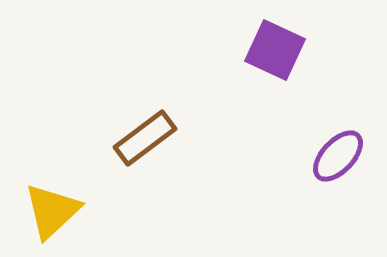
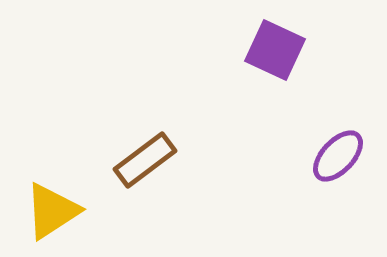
brown rectangle: moved 22 px down
yellow triangle: rotated 10 degrees clockwise
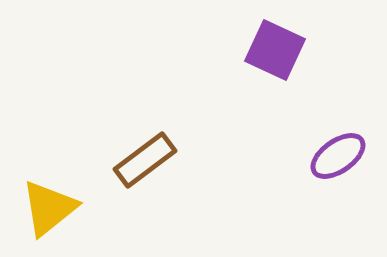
purple ellipse: rotated 12 degrees clockwise
yellow triangle: moved 3 px left, 3 px up; rotated 6 degrees counterclockwise
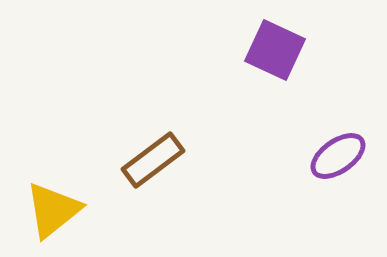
brown rectangle: moved 8 px right
yellow triangle: moved 4 px right, 2 px down
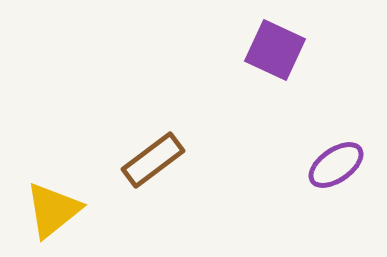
purple ellipse: moved 2 px left, 9 px down
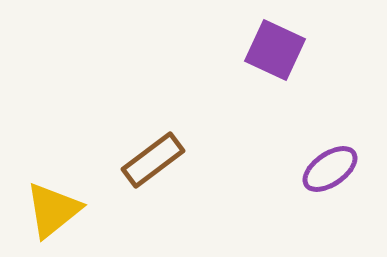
purple ellipse: moved 6 px left, 4 px down
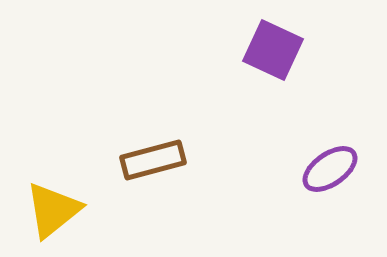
purple square: moved 2 px left
brown rectangle: rotated 22 degrees clockwise
